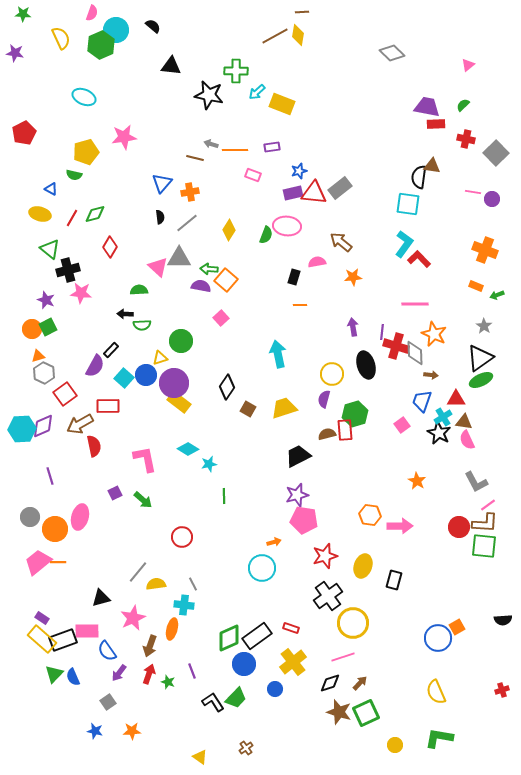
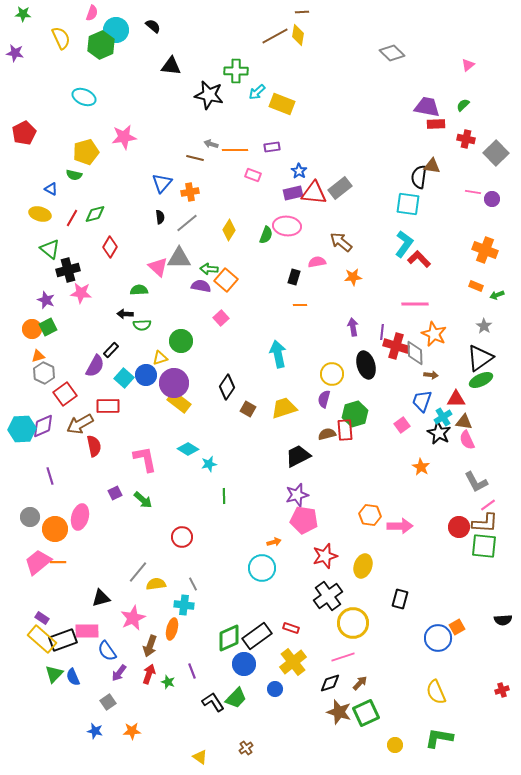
blue star at (299, 171): rotated 21 degrees counterclockwise
orange star at (417, 481): moved 4 px right, 14 px up
black rectangle at (394, 580): moved 6 px right, 19 px down
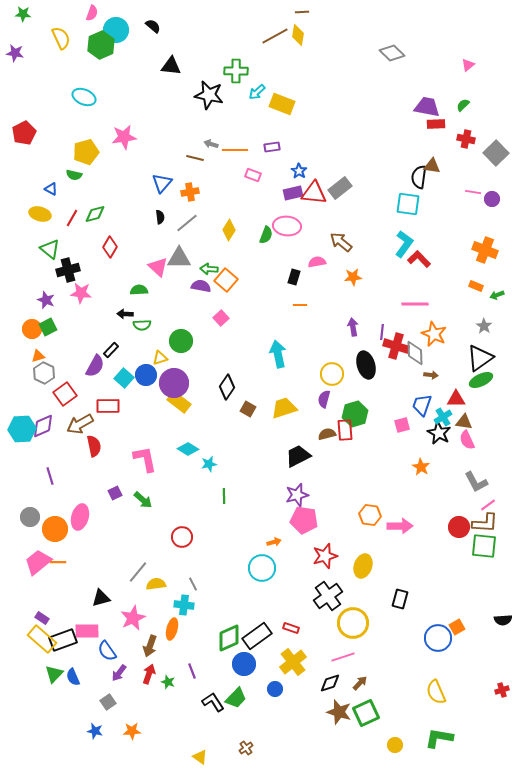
blue trapezoid at (422, 401): moved 4 px down
pink square at (402, 425): rotated 21 degrees clockwise
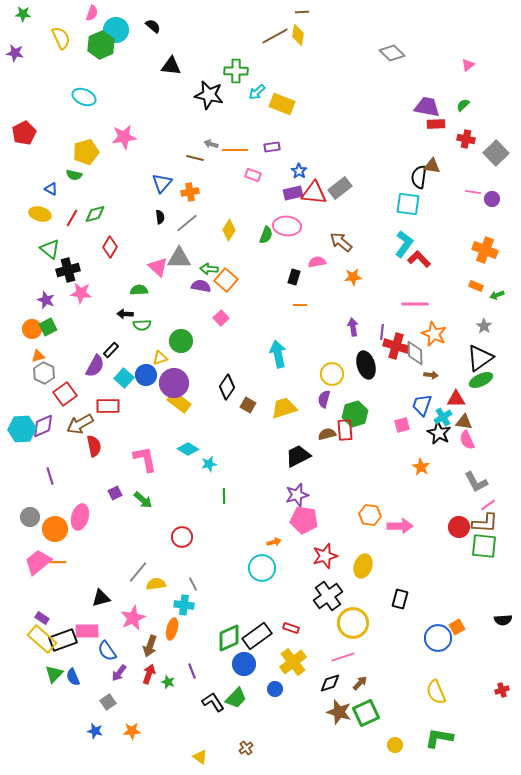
brown square at (248, 409): moved 4 px up
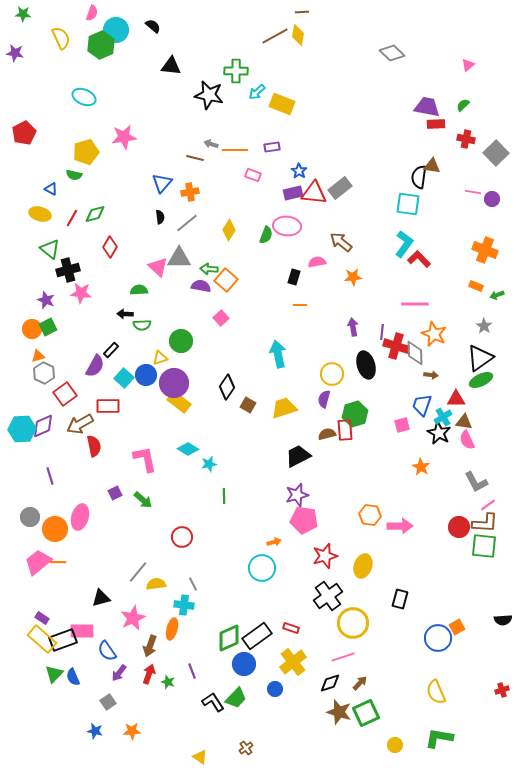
pink rectangle at (87, 631): moved 5 px left
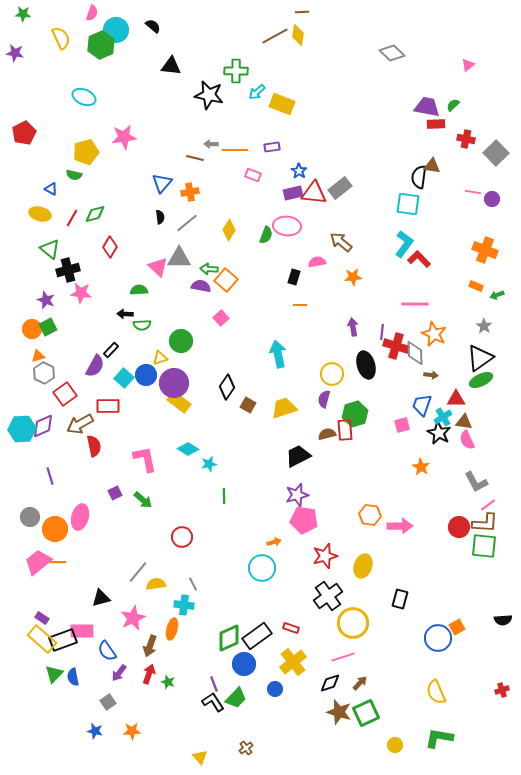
green semicircle at (463, 105): moved 10 px left
gray arrow at (211, 144): rotated 16 degrees counterclockwise
purple line at (192, 671): moved 22 px right, 13 px down
blue semicircle at (73, 677): rotated 12 degrees clockwise
yellow triangle at (200, 757): rotated 14 degrees clockwise
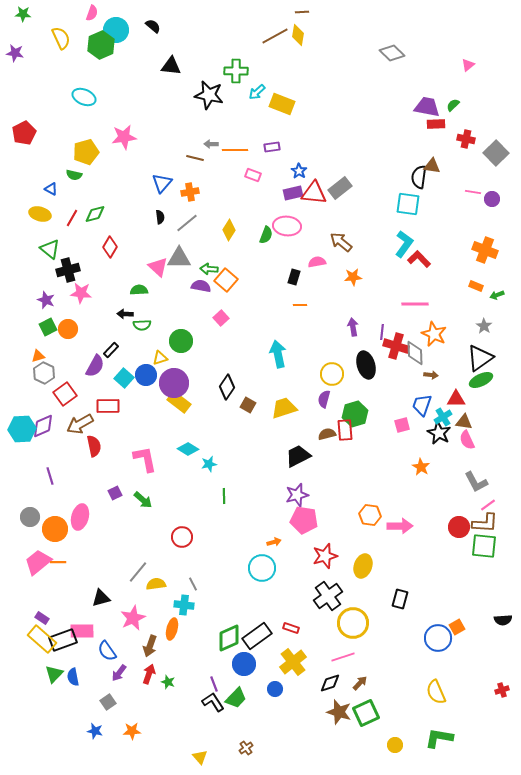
orange circle at (32, 329): moved 36 px right
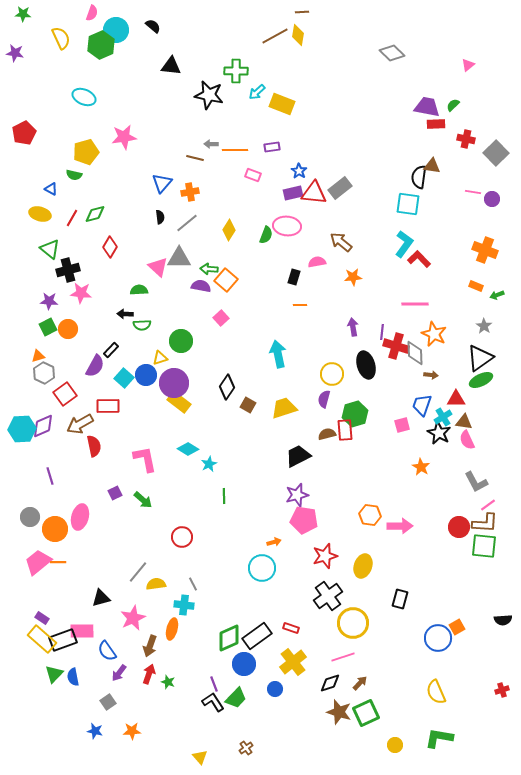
purple star at (46, 300): moved 3 px right, 1 px down; rotated 18 degrees counterclockwise
cyan star at (209, 464): rotated 14 degrees counterclockwise
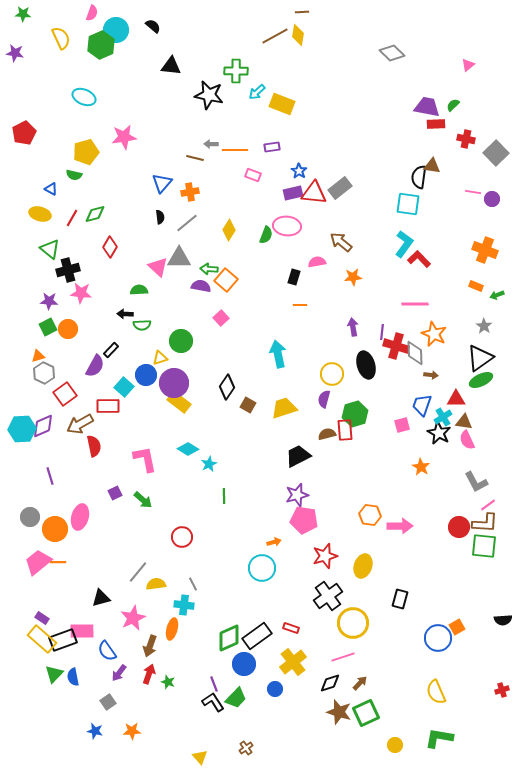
cyan square at (124, 378): moved 9 px down
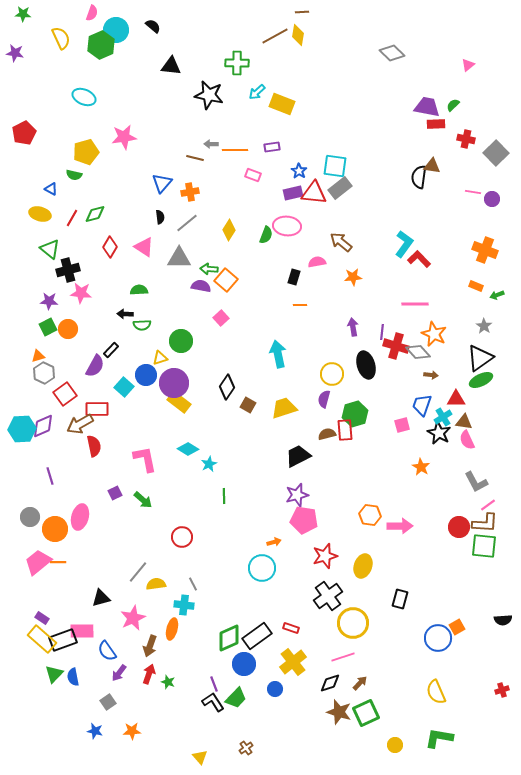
green cross at (236, 71): moved 1 px right, 8 px up
cyan square at (408, 204): moved 73 px left, 38 px up
pink triangle at (158, 267): moved 14 px left, 20 px up; rotated 10 degrees counterclockwise
gray diamond at (415, 353): moved 3 px right, 1 px up; rotated 40 degrees counterclockwise
red rectangle at (108, 406): moved 11 px left, 3 px down
